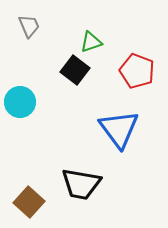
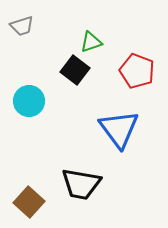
gray trapezoid: moved 7 px left; rotated 95 degrees clockwise
cyan circle: moved 9 px right, 1 px up
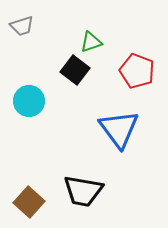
black trapezoid: moved 2 px right, 7 px down
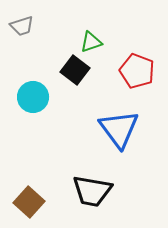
cyan circle: moved 4 px right, 4 px up
black trapezoid: moved 9 px right
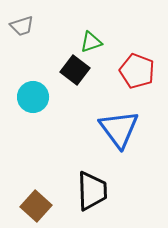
black trapezoid: rotated 102 degrees counterclockwise
brown square: moved 7 px right, 4 px down
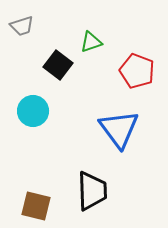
black square: moved 17 px left, 5 px up
cyan circle: moved 14 px down
brown square: rotated 28 degrees counterclockwise
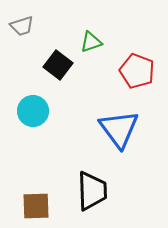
brown square: rotated 16 degrees counterclockwise
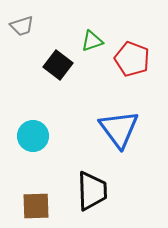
green triangle: moved 1 px right, 1 px up
red pentagon: moved 5 px left, 12 px up
cyan circle: moved 25 px down
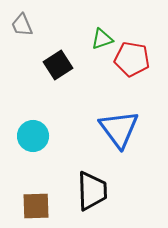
gray trapezoid: moved 1 px up; rotated 85 degrees clockwise
green triangle: moved 10 px right, 2 px up
red pentagon: rotated 12 degrees counterclockwise
black square: rotated 20 degrees clockwise
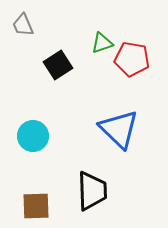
gray trapezoid: moved 1 px right
green triangle: moved 4 px down
blue triangle: rotated 9 degrees counterclockwise
